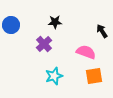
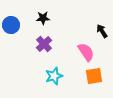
black star: moved 12 px left, 4 px up
pink semicircle: rotated 36 degrees clockwise
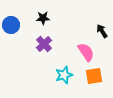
cyan star: moved 10 px right, 1 px up
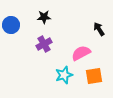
black star: moved 1 px right, 1 px up
black arrow: moved 3 px left, 2 px up
purple cross: rotated 14 degrees clockwise
pink semicircle: moved 5 px left, 1 px down; rotated 84 degrees counterclockwise
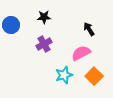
black arrow: moved 10 px left
orange square: rotated 36 degrees counterclockwise
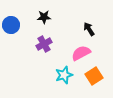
orange square: rotated 12 degrees clockwise
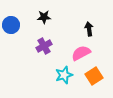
black arrow: rotated 24 degrees clockwise
purple cross: moved 2 px down
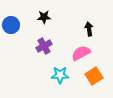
cyan star: moved 4 px left; rotated 18 degrees clockwise
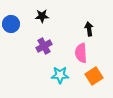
black star: moved 2 px left, 1 px up
blue circle: moved 1 px up
pink semicircle: rotated 66 degrees counterclockwise
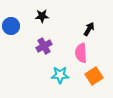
blue circle: moved 2 px down
black arrow: rotated 40 degrees clockwise
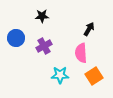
blue circle: moved 5 px right, 12 px down
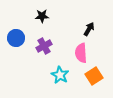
cyan star: rotated 30 degrees clockwise
